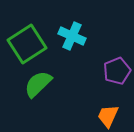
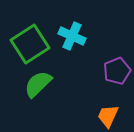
green square: moved 3 px right
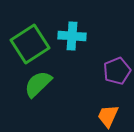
cyan cross: rotated 20 degrees counterclockwise
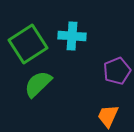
green square: moved 2 px left
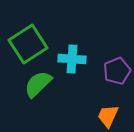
cyan cross: moved 23 px down
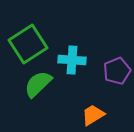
cyan cross: moved 1 px down
orange trapezoid: moved 15 px left, 1 px up; rotated 35 degrees clockwise
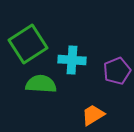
green semicircle: moved 3 px right; rotated 48 degrees clockwise
